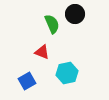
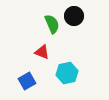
black circle: moved 1 px left, 2 px down
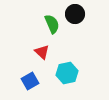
black circle: moved 1 px right, 2 px up
red triangle: rotated 21 degrees clockwise
blue square: moved 3 px right
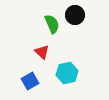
black circle: moved 1 px down
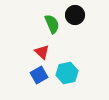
blue square: moved 9 px right, 6 px up
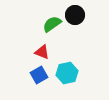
green semicircle: rotated 102 degrees counterclockwise
red triangle: rotated 21 degrees counterclockwise
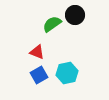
red triangle: moved 5 px left
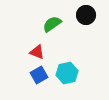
black circle: moved 11 px right
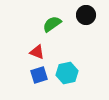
blue square: rotated 12 degrees clockwise
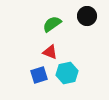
black circle: moved 1 px right, 1 px down
red triangle: moved 13 px right
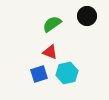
blue square: moved 1 px up
